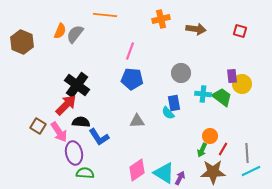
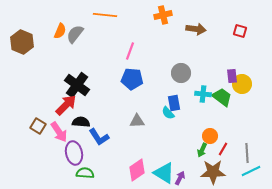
orange cross: moved 2 px right, 4 px up
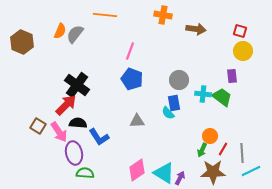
orange cross: rotated 24 degrees clockwise
gray circle: moved 2 px left, 7 px down
blue pentagon: rotated 15 degrees clockwise
yellow circle: moved 1 px right, 33 px up
black semicircle: moved 3 px left, 1 px down
gray line: moved 5 px left
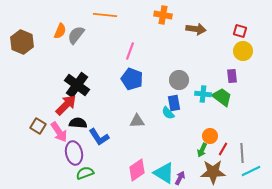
gray semicircle: moved 1 px right, 1 px down
green semicircle: rotated 24 degrees counterclockwise
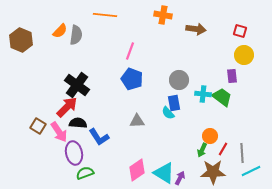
orange semicircle: rotated 21 degrees clockwise
gray semicircle: rotated 150 degrees clockwise
brown hexagon: moved 1 px left, 2 px up
yellow circle: moved 1 px right, 4 px down
red arrow: moved 1 px right, 2 px down
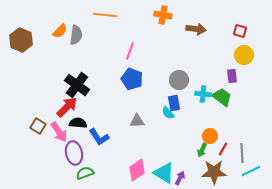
brown star: moved 1 px right
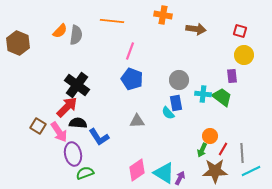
orange line: moved 7 px right, 6 px down
brown hexagon: moved 3 px left, 3 px down
blue rectangle: moved 2 px right
purple ellipse: moved 1 px left, 1 px down
brown star: moved 1 px right, 1 px up
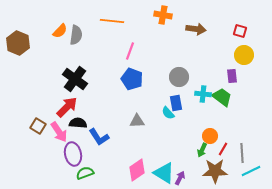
gray circle: moved 3 px up
black cross: moved 2 px left, 6 px up
